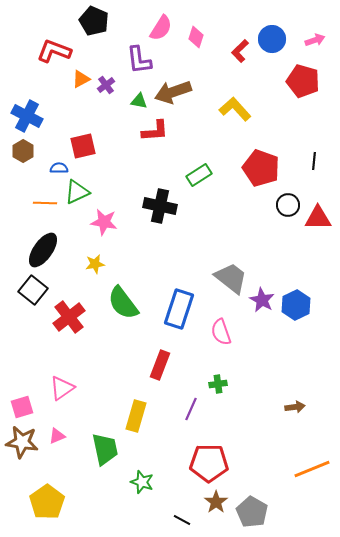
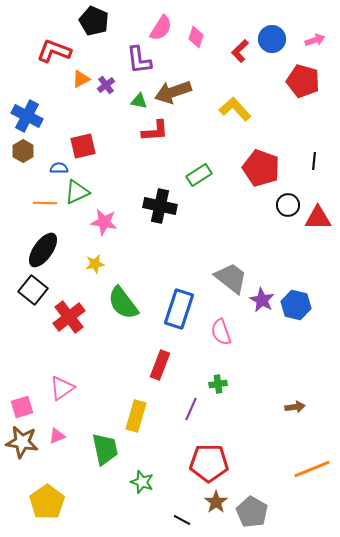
blue hexagon at (296, 305): rotated 20 degrees counterclockwise
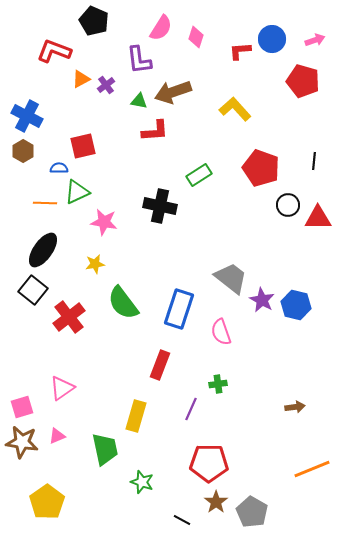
red L-shape at (240, 51): rotated 40 degrees clockwise
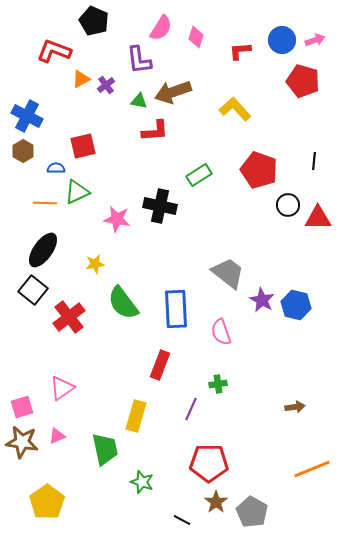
blue circle at (272, 39): moved 10 px right, 1 px down
blue semicircle at (59, 168): moved 3 px left
red pentagon at (261, 168): moved 2 px left, 2 px down
pink star at (104, 222): moved 13 px right, 3 px up
gray trapezoid at (231, 278): moved 3 px left, 5 px up
blue rectangle at (179, 309): moved 3 px left; rotated 21 degrees counterclockwise
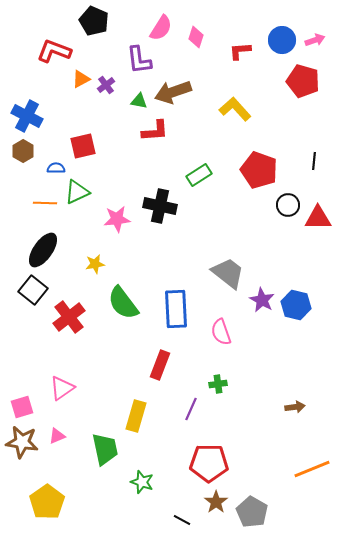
pink star at (117, 219): rotated 16 degrees counterclockwise
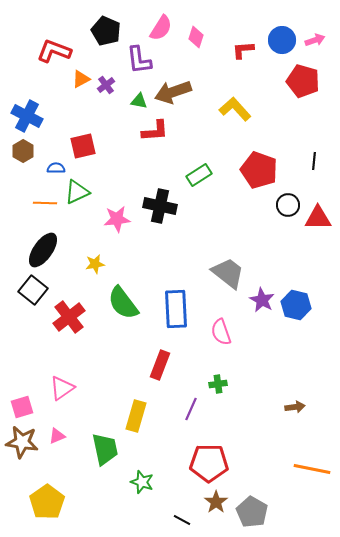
black pentagon at (94, 21): moved 12 px right, 10 px down
red L-shape at (240, 51): moved 3 px right, 1 px up
orange line at (312, 469): rotated 33 degrees clockwise
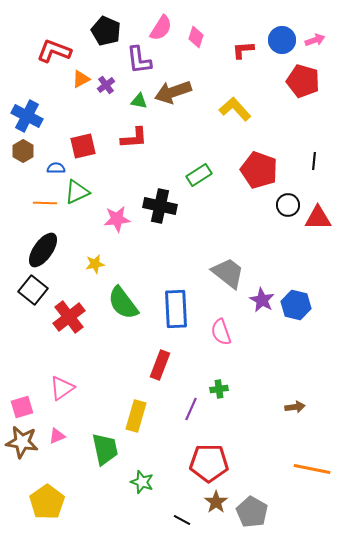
red L-shape at (155, 131): moved 21 px left, 7 px down
green cross at (218, 384): moved 1 px right, 5 px down
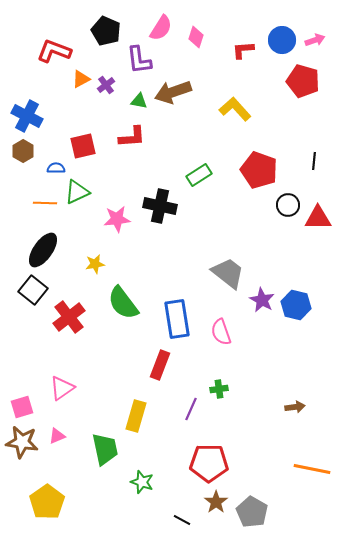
red L-shape at (134, 138): moved 2 px left, 1 px up
blue rectangle at (176, 309): moved 1 px right, 10 px down; rotated 6 degrees counterclockwise
